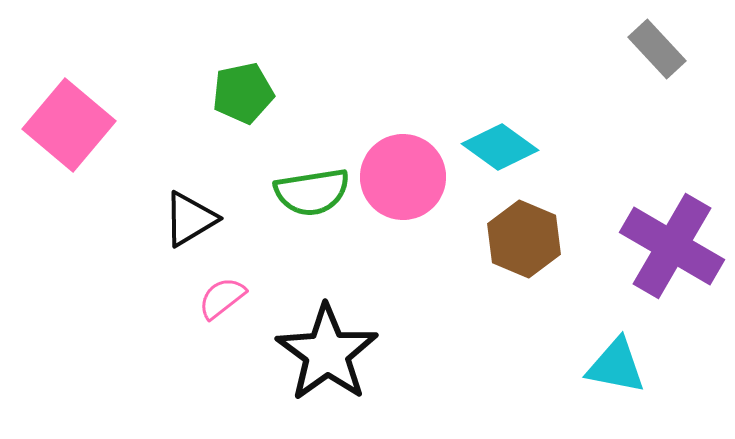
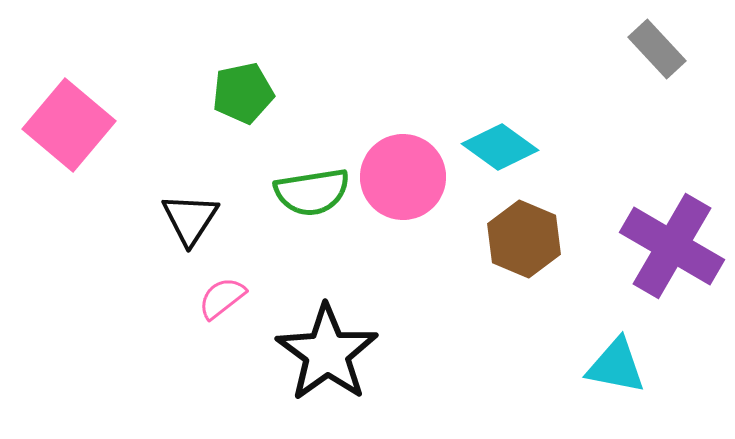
black triangle: rotated 26 degrees counterclockwise
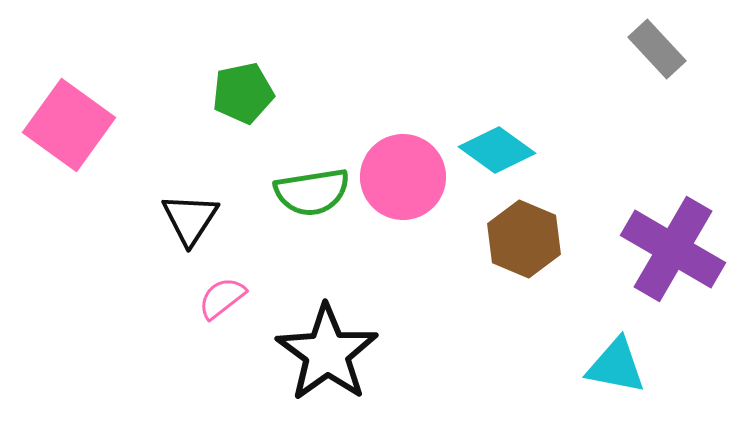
pink square: rotated 4 degrees counterclockwise
cyan diamond: moved 3 px left, 3 px down
purple cross: moved 1 px right, 3 px down
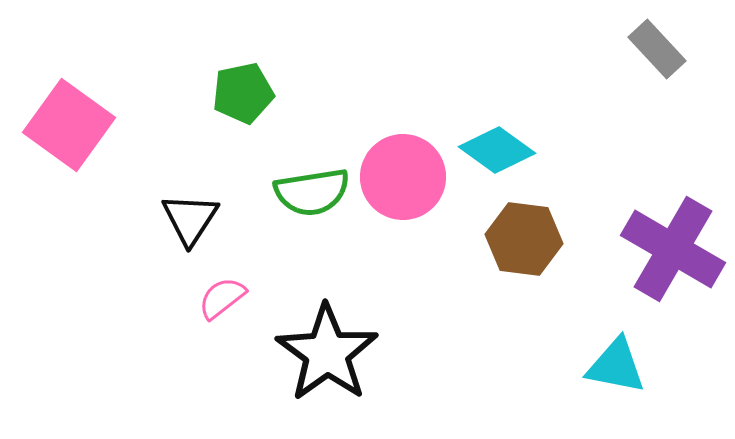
brown hexagon: rotated 16 degrees counterclockwise
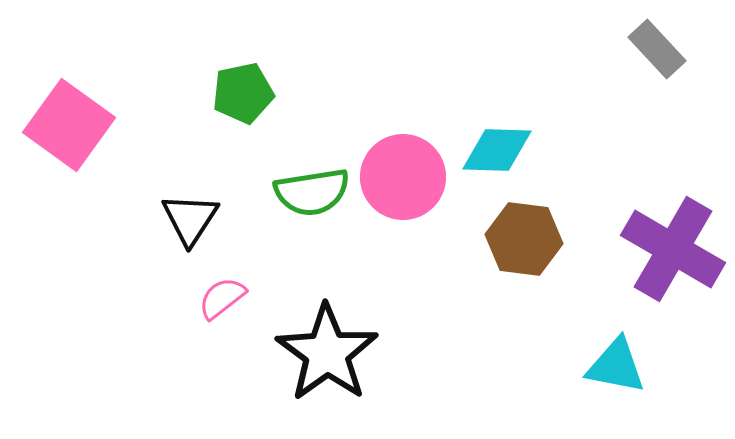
cyan diamond: rotated 34 degrees counterclockwise
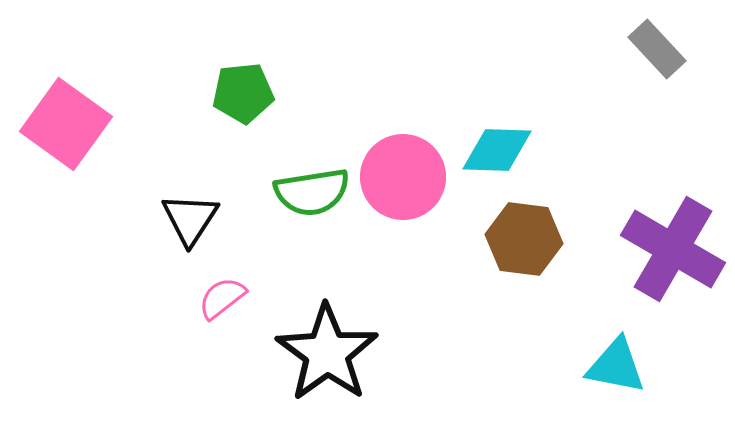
green pentagon: rotated 6 degrees clockwise
pink square: moved 3 px left, 1 px up
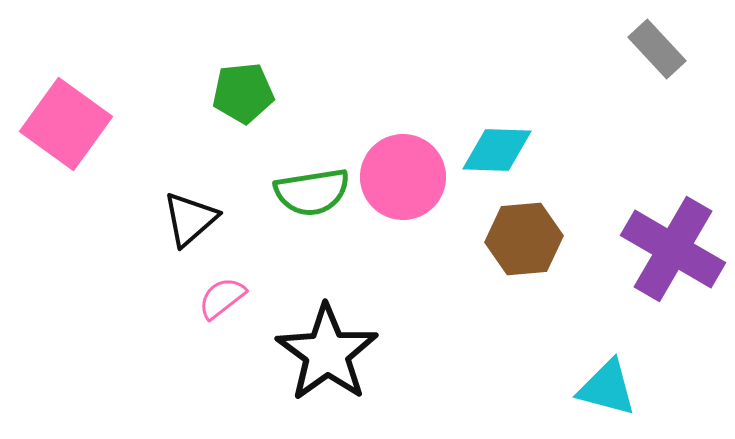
black triangle: rotated 16 degrees clockwise
brown hexagon: rotated 12 degrees counterclockwise
cyan triangle: moved 9 px left, 22 px down; rotated 4 degrees clockwise
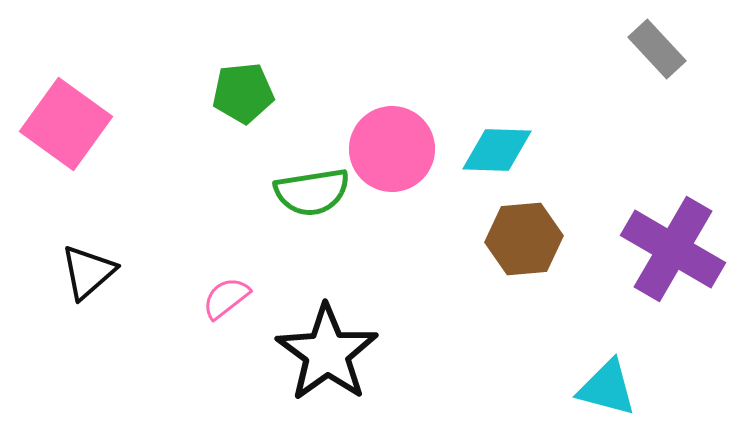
pink circle: moved 11 px left, 28 px up
black triangle: moved 102 px left, 53 px down
pink semicircle: moved 4 px right
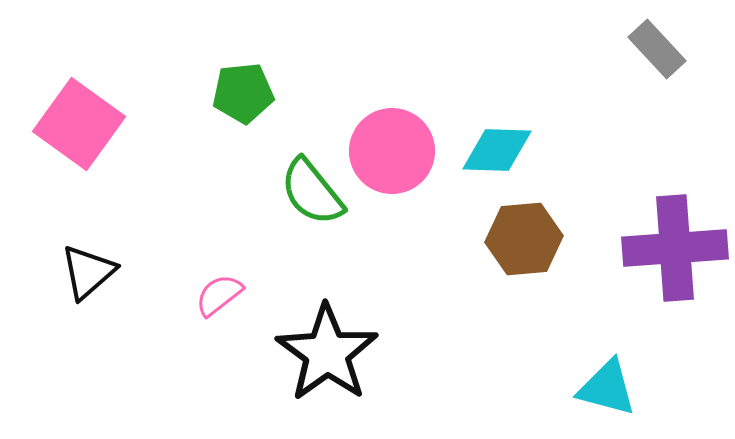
pink square: moved 13 px right
pink circle: moved 2 px down
green semicircle: rotated 60 degrees clockwise
purple cross: moved 2 px right, 1 px up; rotated 34 degrees counterclockwise
pink semicircle: moved 7 px left, 3 px up
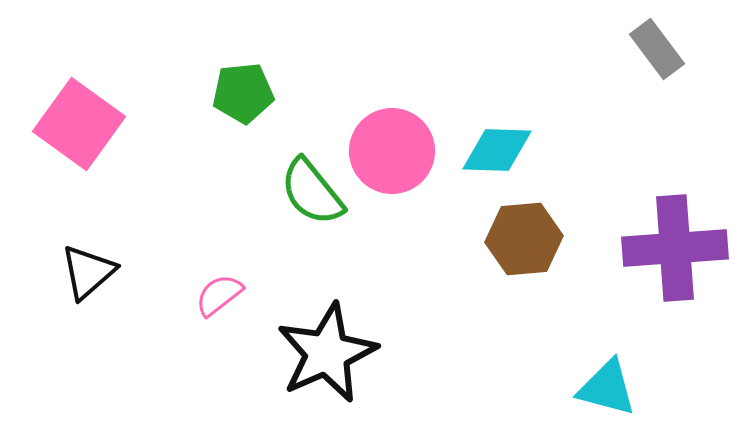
gray rectangle: rotated 6 degrees clockwise
black star: rotated 12 degrees clockwise
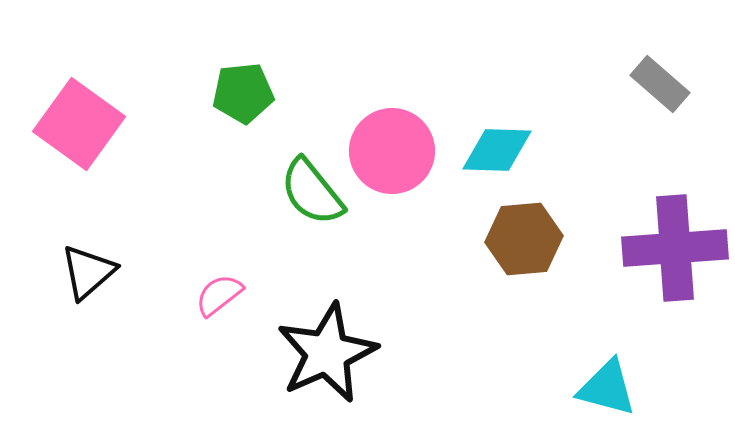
gray rectangle: moved 3 px right, 35 px down; rotated 12 degrees counterclockwise
